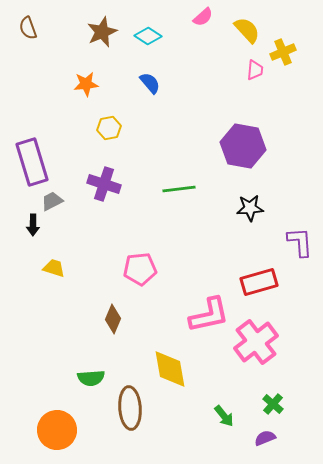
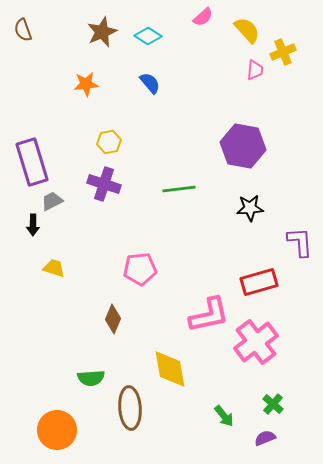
brown semicircle: moved 5 px left, 2 px down
yellow hexagon: moved 14 px down
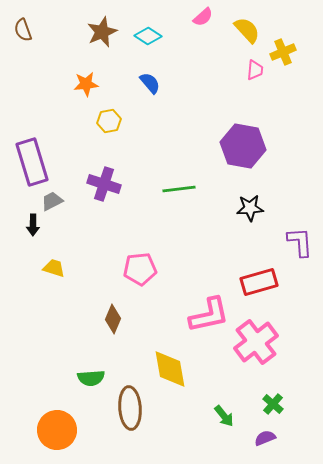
yellow hexagon: moved 21 px up
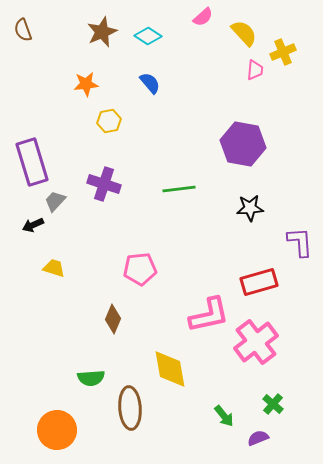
yellow semicircle: moved 3 px left, 3 px down
purple hexagon: moved 2 px up
gray trapezoid: moved 3 px right; rotated 20 degrees counterclockwise
black arrow: rotated 65 degrees clockwise
purple semicircle: moved 7 px left
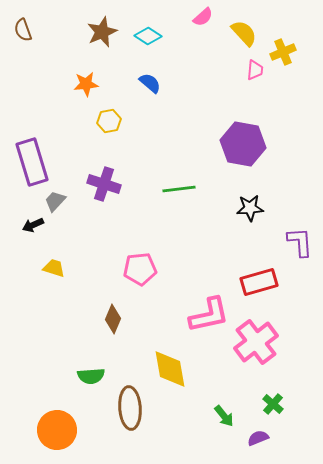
blue semicircle: rotated 10 degrees counterclockwise
green semicircle: moved 2 px up
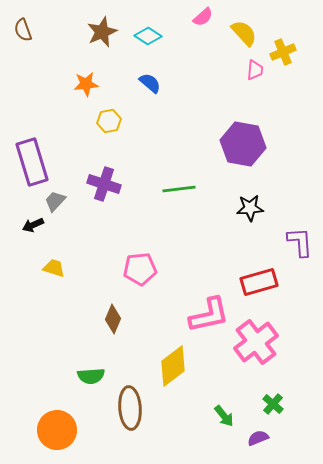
yellow diamond: moved 3 px right, 3 px up; rotated 63 degrees clockwise
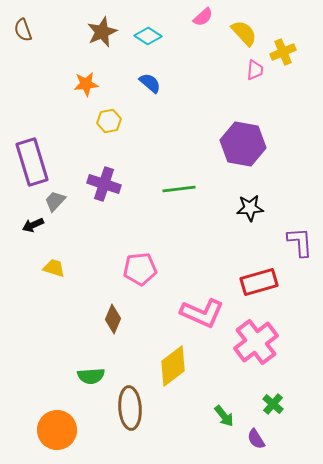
pink L-shape: moved 7 px left, 2 px up; rotated 36 degrees clockwise
purple semicircle: moved 2 px left, 1 px down; rotated 100 degrees counterclockwise
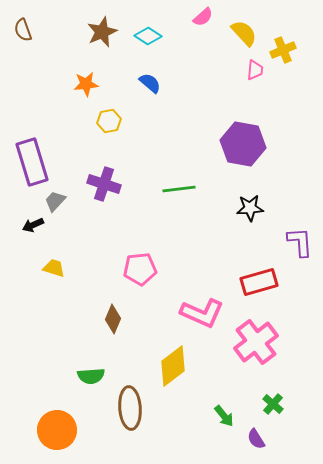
yellow cross: moved 2 px up
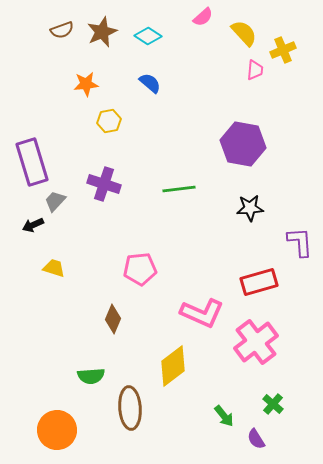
brown semicircle: moved 39 px right; rotated 90 degrees counterclockwise
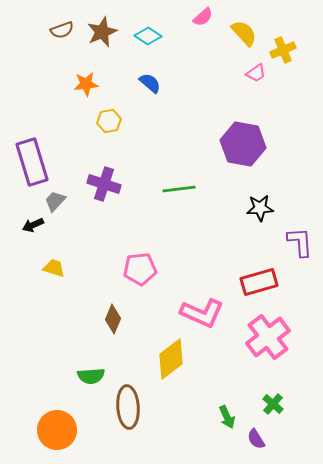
pink trapezoid: moved 1 px right, 3 px down; rotated 50 degrees clockwise
black star: moved 10 px right
pink cross: moved 12 px right, 5 px up
yellow diamond: moved 2 px left, 7 px up
brown ellipse: moved 2 px left, 1 px up
green arrow: moved 3 px right, 1 px down; rotated 15 degrees clockwise
